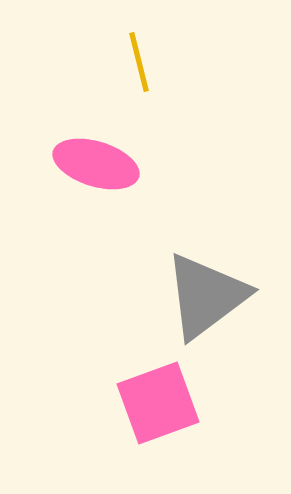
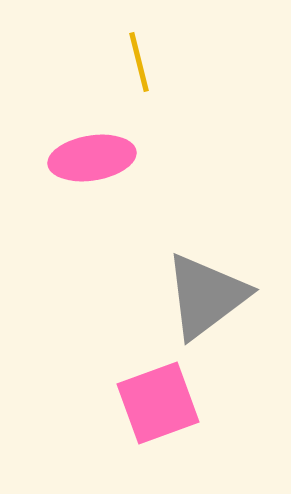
pink ellipse: moved 4 px left, 6 px up; rotated 26 degrees counterclockwise
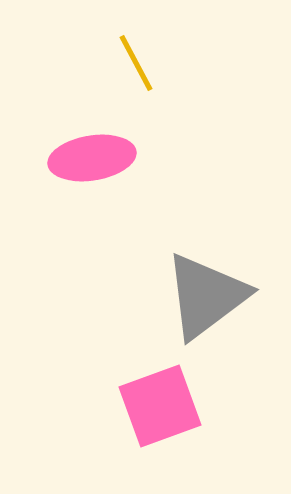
yellow line: moved 3 px left, 1 px down; rotated 14 degrees counterclockwise
pink square: moved 2 px right, 3 px down
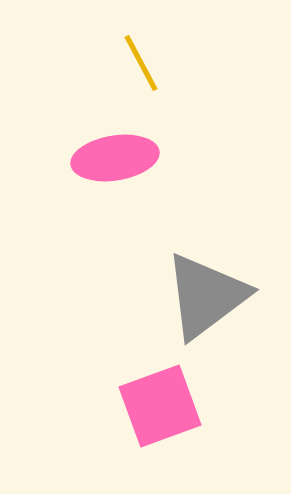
yellow line: moved 5 px right
pink ellipse: moved 23 px right
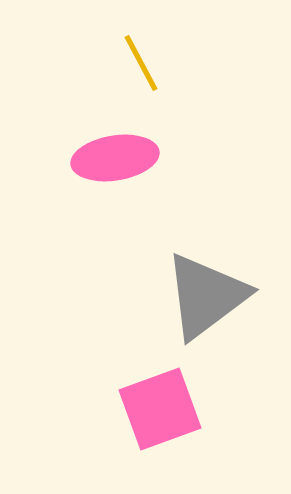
pink square: moved 3 px down
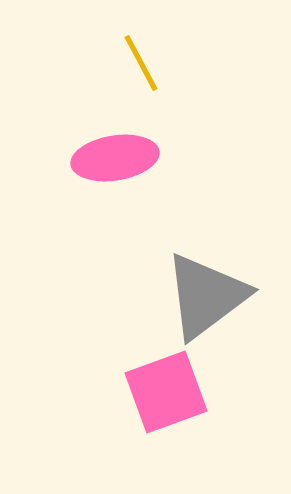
pink square: moved 6 px right, 17 px up
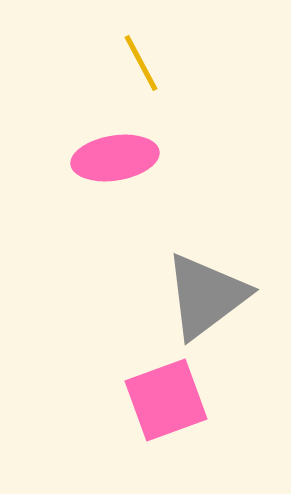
pink square: moved 8 px down
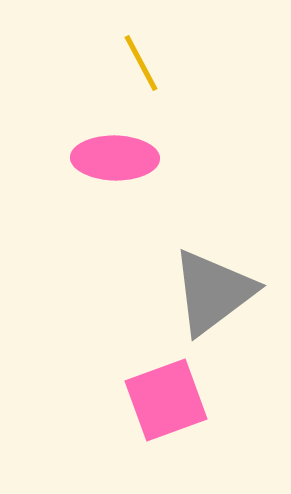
pink ellipse: rotated 10 degrees clockwise
gray triangle: moved 7 px right, 4 px up
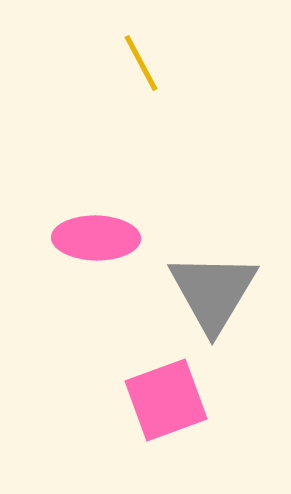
pink ellipse: moved 19 px left, 80 px down
gray triangle: rotated 22 degrees counterclockwise
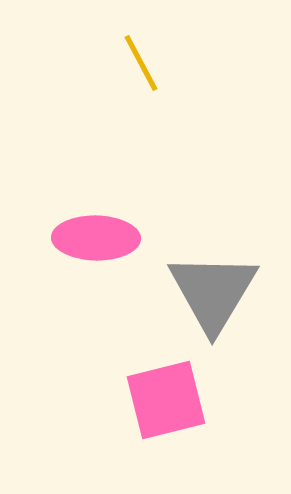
pink square: rotated 6 degrees clockwise
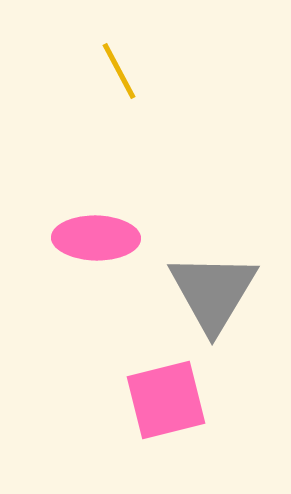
yellow line: moved 22 px left, 8 px down
